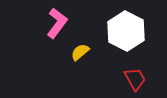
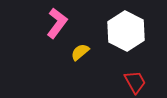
red trapezoid: moved 3 px down
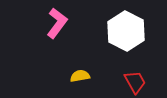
yellow semicircle: moved 24 px down; rotated 30 degrees clockwise
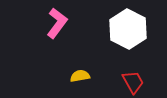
white hexagon: moved 2 px right, 2 px up
red trapezoid: moved 2 px left
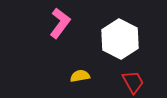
pink L-shape: moved 3 px right
white hexagon: moved 8 px left, 10 px down
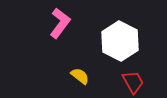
white hexagon: moved 2 px down
yellow semicircle: rotated 48 degrees clockwise
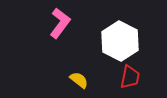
yellow semicircle: moved 1 px left, 4 px down
red trapezoid: moved 3 px left, 5 px up; rotated 40 degrees clockwise
